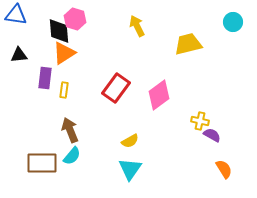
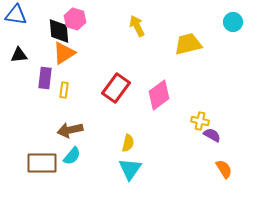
brown arrow: rotated 80 degrees counterclockwise
yellow semicircle: moved 2 px left, 2 px down; rotated 48 degrees counterclockwise
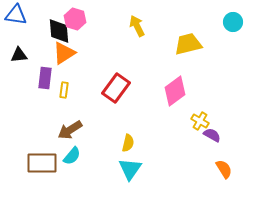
pink diamond: moved 16 px right, 4 px up
yellow cross: rotated 18 degrees clockwise
brown arrow: rotated 20 degrees counterclockwise
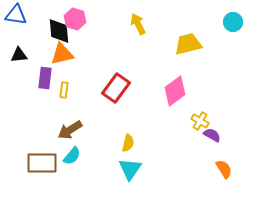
yellow arrow: moved 1 px right, 2 px up
orange triangle: moved 2 px left, 1 px down; rotated 20 degrees clockwise
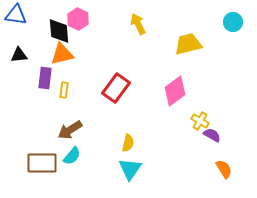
pink hexagon: moved 3 px right; rotated 10 degrees clockwise
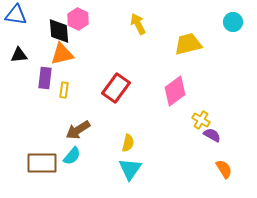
yellow cross: moved 1 px right, 1 px up
brown arrow: moved 8 px right
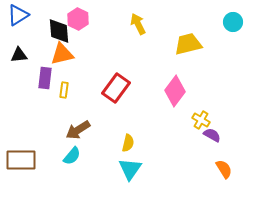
blue triangle: moved 2 px right; rotated 40 degrees counterclockwise
pink diamond: rotated 16 degrees counterclockwise
brown rectangle: moved 21 px left, 3 px up
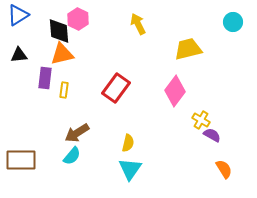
yellow trapezoid: moved 5 px down
brown arrow: moved 1 px left, 3 px down
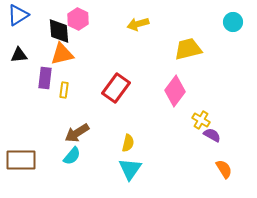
yellow arrow: rotated 80 degrees counterclockwise
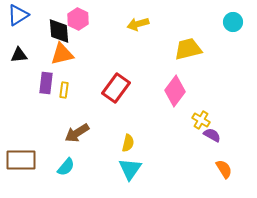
purple rectangle: moved 1 px right, 5 px down
cyan semicircle: moved 6 px left, 11 px down
